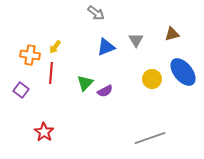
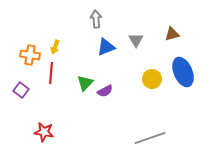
gray arrow: moved 6 px down; rotated 132 degrees counterclockwise
yellow arrow: rotated 16 degrees counterclockwise
blue ellipse: rotated 16 degrees clockwise
red star: rotated 24 degrees counterclockwise
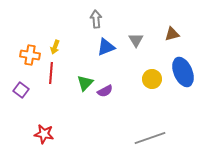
red star: moved 2 px down
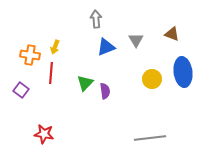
brown triangle: rotated 35 degrees clockwise
blue ellipse: rotated 16 degrees clockwise
purple semicircle: rotated 70 degrees counterclockwise
gray line: rotated 12 degrees clockwise
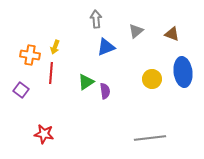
gray triangle: moved 9 px up; rotated 21 degrees clockwise
green triangle: moved 1 px right, 1 px up; rotated 12 degrees clockwise
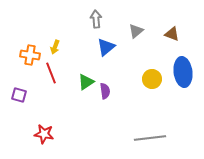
blue triangle: rotated 18 degrees counterclockwise
red line: rotated 25 degrees counterclockwise
purple square: moved 2 px left, 5 px down; rotated 21 degrees counterclockwise
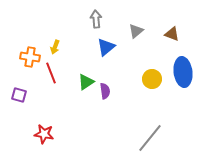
orange cross: moved 2 px down
gray line: rotated 44 degrees counterclockwise
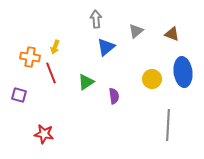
purple semicircle: moved 9 px right, 5 px down
gray line: moved 18 px right, 13 px up; rotated 36 degrees counterclockwise
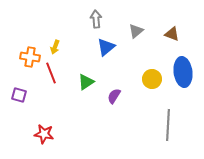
purple semicircle: rotated 140 degrees counterclockwise
